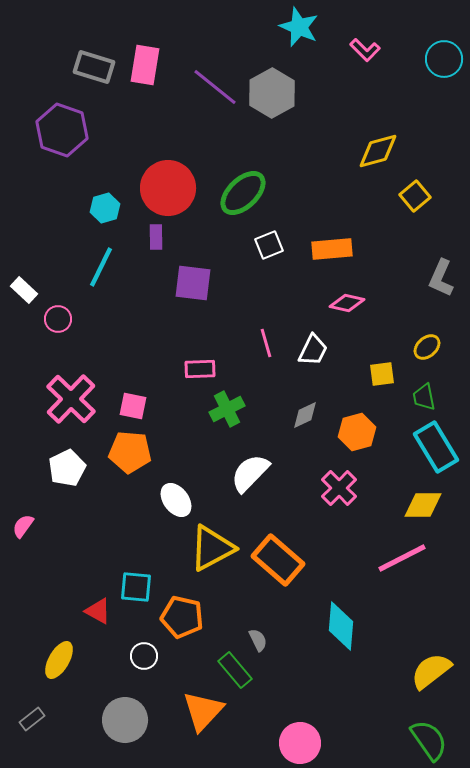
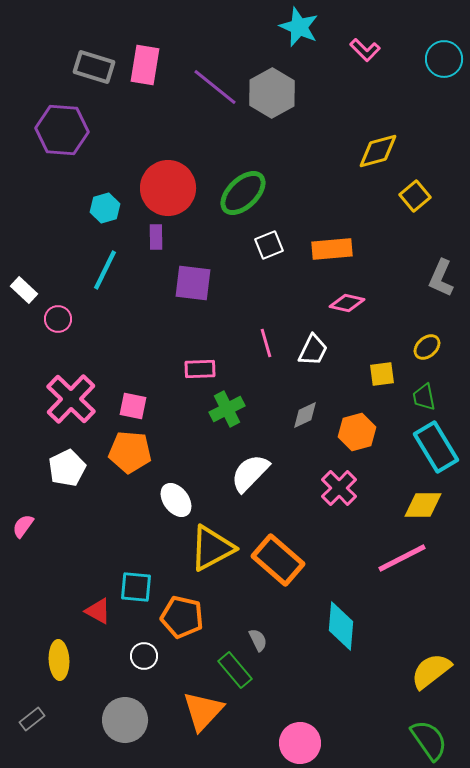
purple hexagon at (62, 130): rotated 15 degrees counterclockwise
cyan line at (101, 267): moved 4 px right, 3 px down
yellow ellipse at (59, 660): rotated 33 degrees counterclockwise
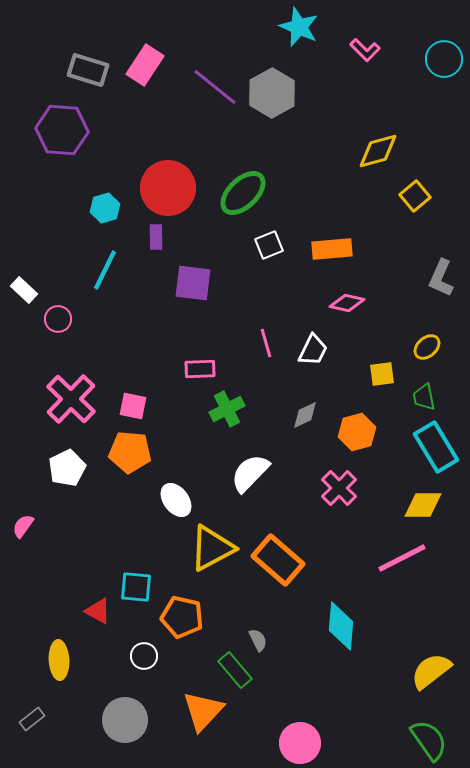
pink rectangle at (145, 65): rotated 24 degrees clockwise
gray rectangle at (94, 67): moved 6 px left, 3 px down
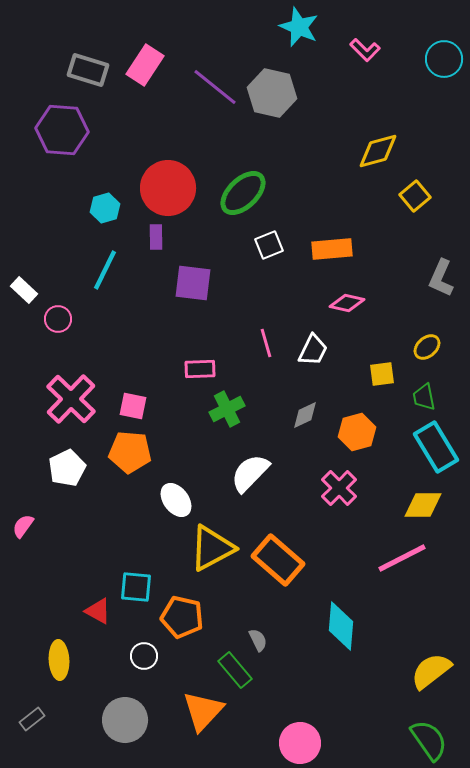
gray hexagon at (272, 93): rotated 18 degrees counterclockwise
